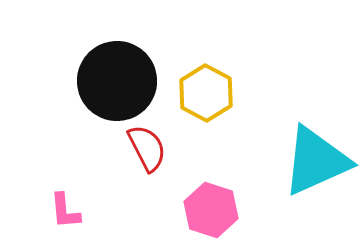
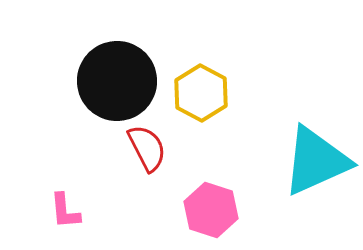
yellow hexagon: moved 5 px left
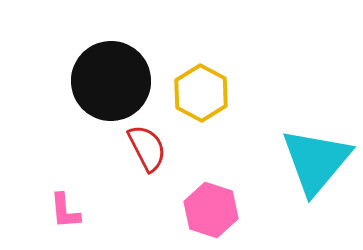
black circle: moved 6 px left
cyan triangle: rotated 26 degrees counterclockwise
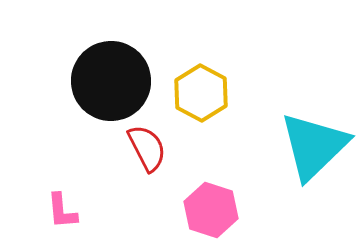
cyan triangle: moved 2 px left, 15 px up; rotated 6 degrees clockwise
pink L-shape: moved 3 px left
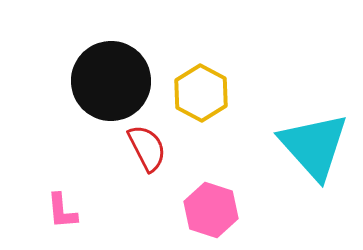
cyan triangle: rotated 28 degrees counterclockwise
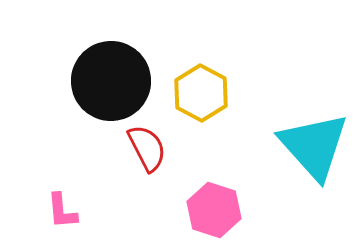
pink hexagon: moved 3 px right
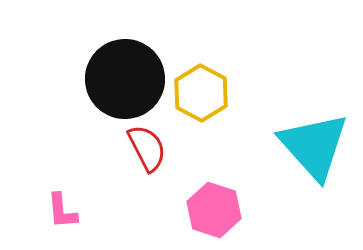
black circle: moved 14 px right, 2 px up
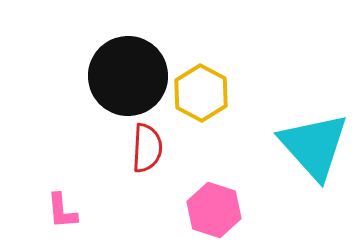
black circle: moved 3 px right, 3 px up
red semicircle: rotated 30 degrees clockwise
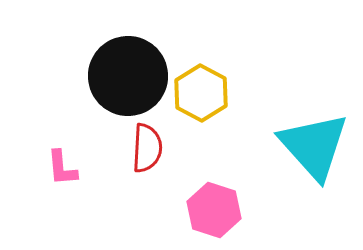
pink L-shape: moved 43 px up
